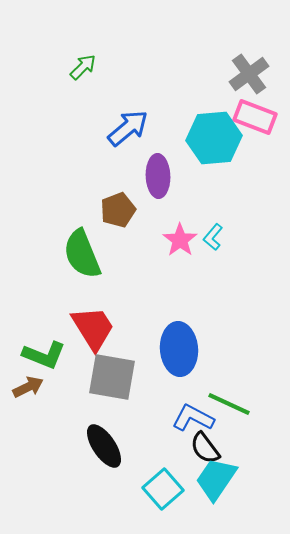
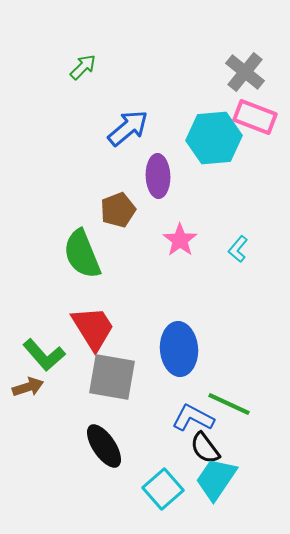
gray cross: moved 4 px left, 2 px up; rotated 15 degrees counterclockwise
cyan L-shape: moved 25 px right, 12 px down
green L-shape: rotated 27 degrees clockwise
brown arrow: rotated 8 degrees clockwise
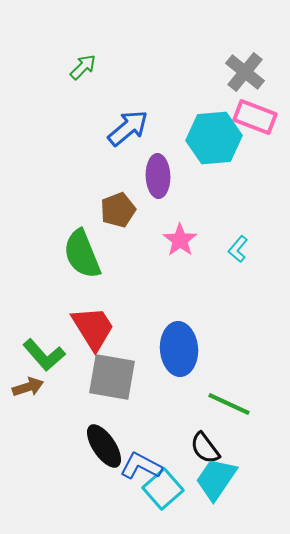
blue L-shape: moved 52 px left, 48 px down
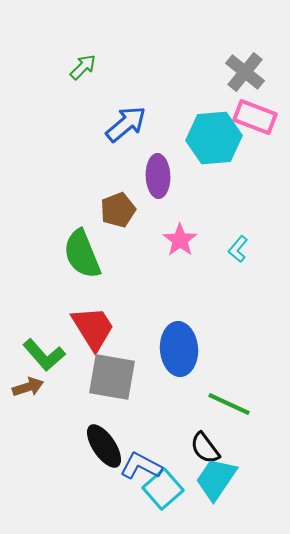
blue arrow: moved 2 px left, 4 px up
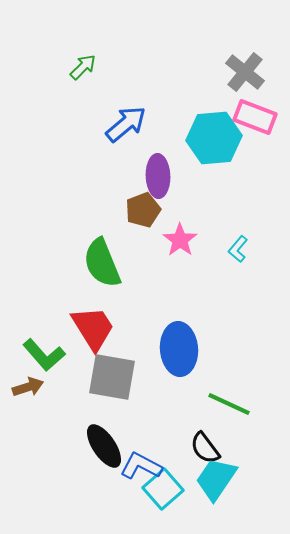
brown pentagon: moved 25 px right
green semicircle: moved 20 px right, 9 px down
